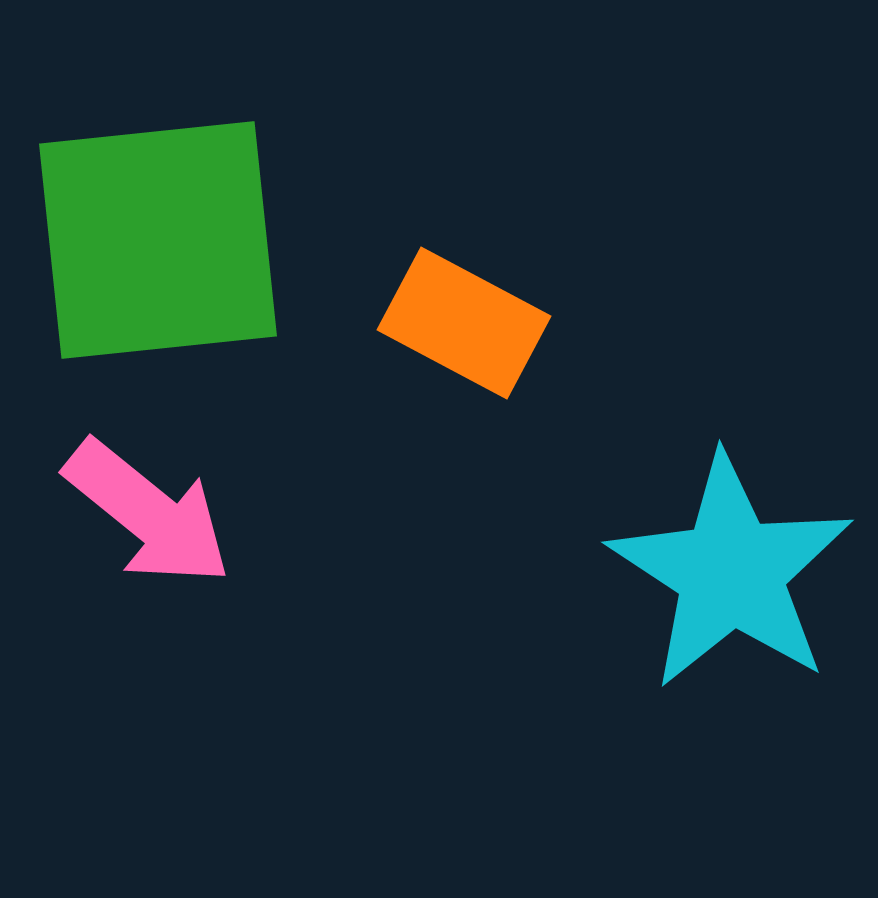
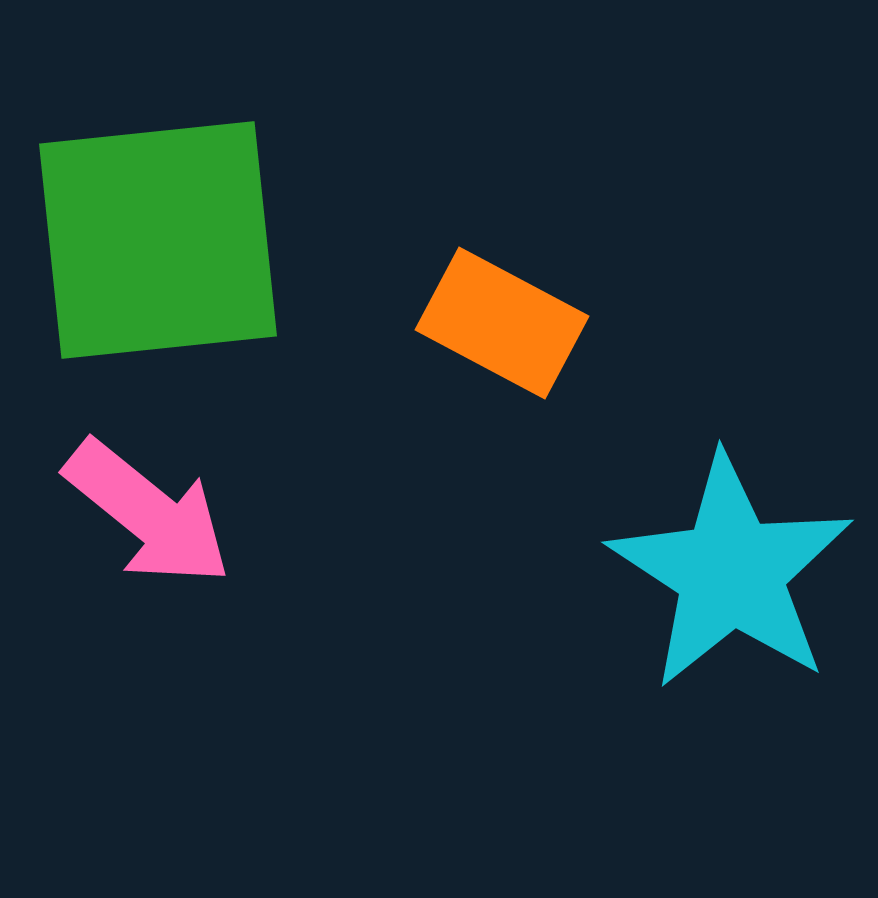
orange rectangle: moved 38 px right
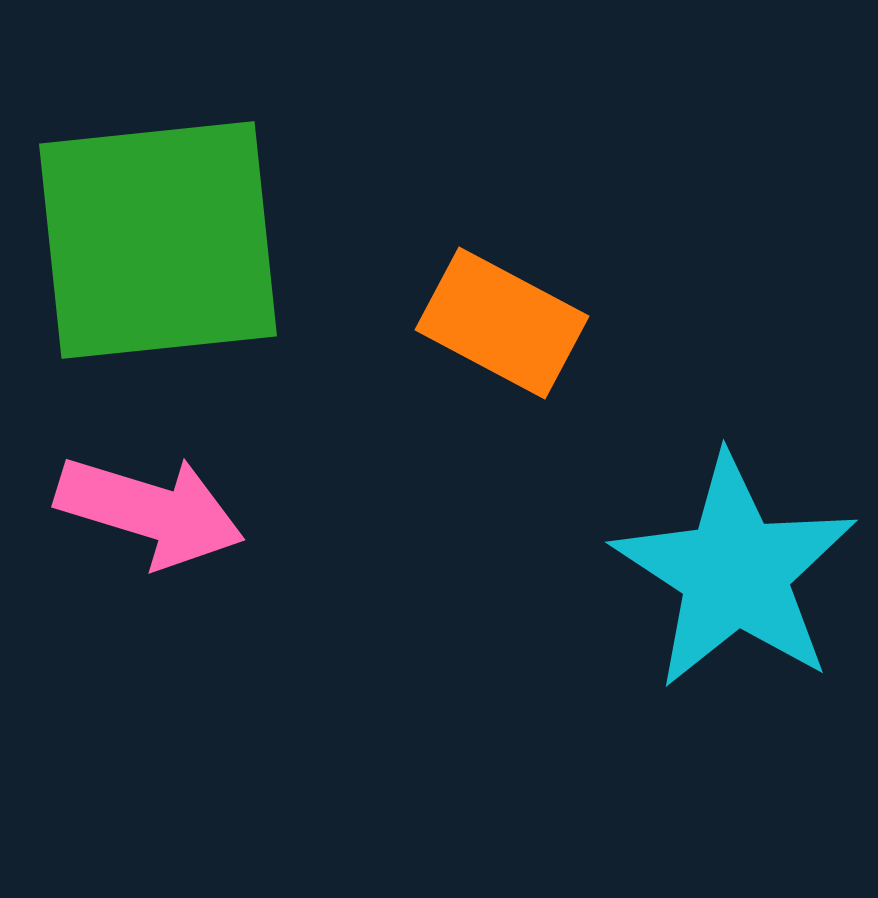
pink arrow: moved 2 px right, 2 px up; rotated 22 degrees counterclockwise
cyan star: moved 4 px right
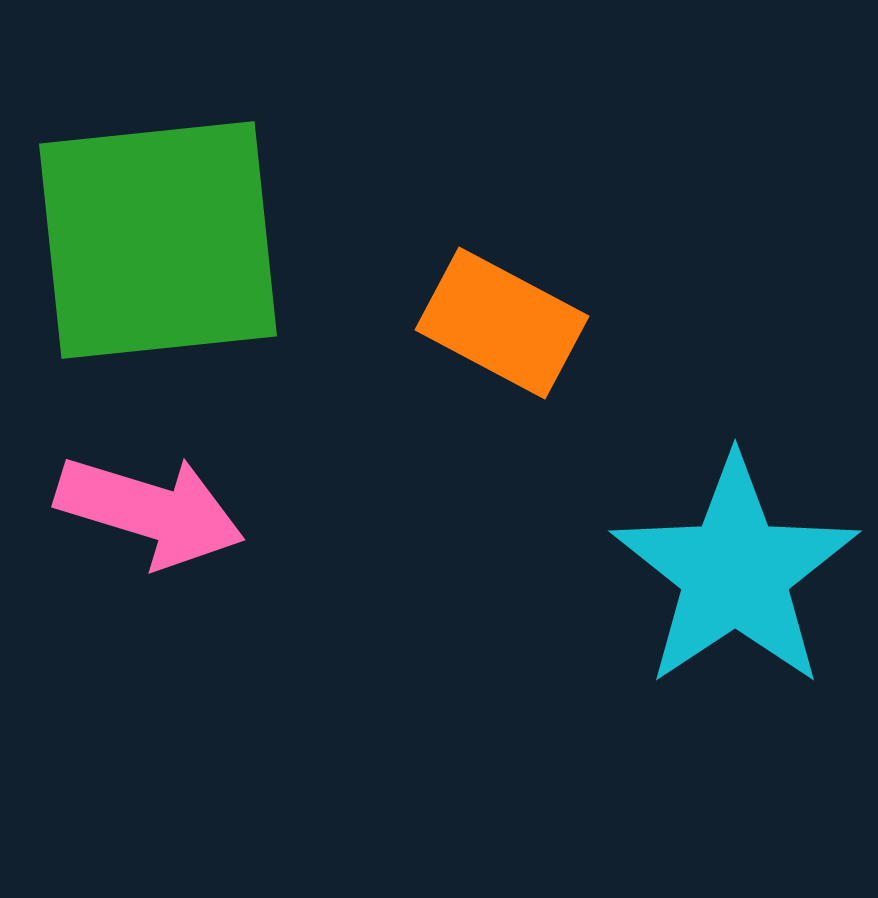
cyan star: rotated 5 degrees clockwise
